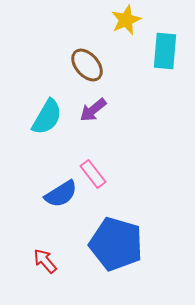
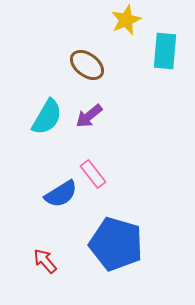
brown ellipse: rotated 12 degrees counterclockwise
purple arrow: moved 4 px left, 6 px down
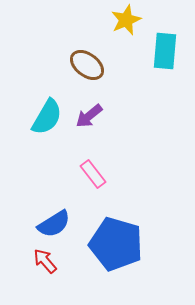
blue semicircle: moved 7 px left, 30 px down
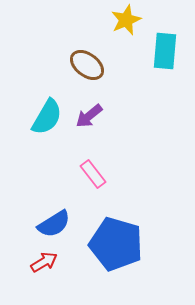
red arrow: moved 1 px left, 1 px down; rotated 100 degrees clockwise
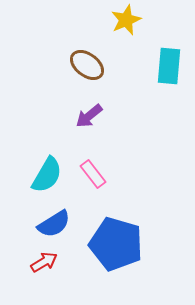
cyan rectangle: moved 4 px right, 15 px down
cyan semicircle: moved 58 px down
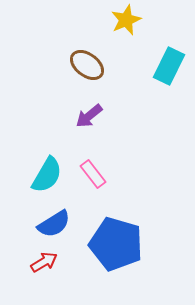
cyan rectangle: rotated 21 degrees clockwise
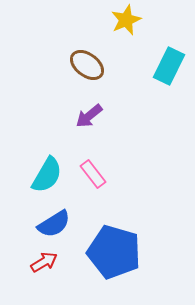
blue pentagon: moved 2 px left, 8 px down
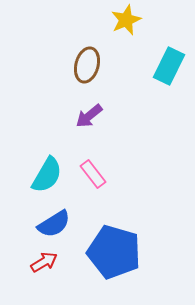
brown ellipse: rotated 68 degrees clockwise
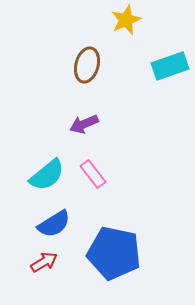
cyan rectangle: moved 1 px right; rotated 45 degrees clockwise
purple arrow: moved 5 px left, 8 px down; rotated 16 degrees clockwise
cyan semicircle: rotated 21 degrees clockwise
blue pentagon: moved 1 px down; rotated 4 degrees counterclockwise
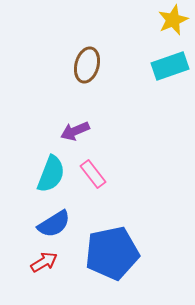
yellow star: moved 47 px right
purple arrow: moved 9 px left, 7 px down
cyan semicircle: moved 4 px right, 1 px up; rotated 30 degrees counterclockwise
blue pentagon: moved 2 px left; rotated 24 degrees counterclockwise
